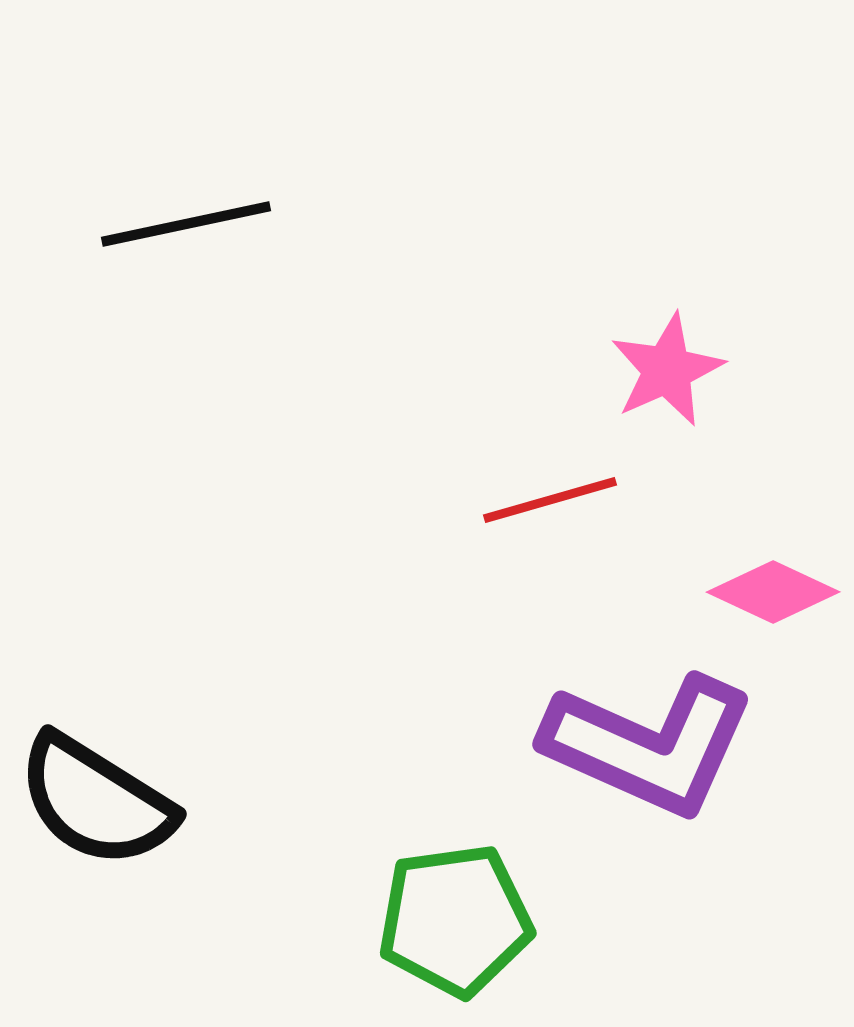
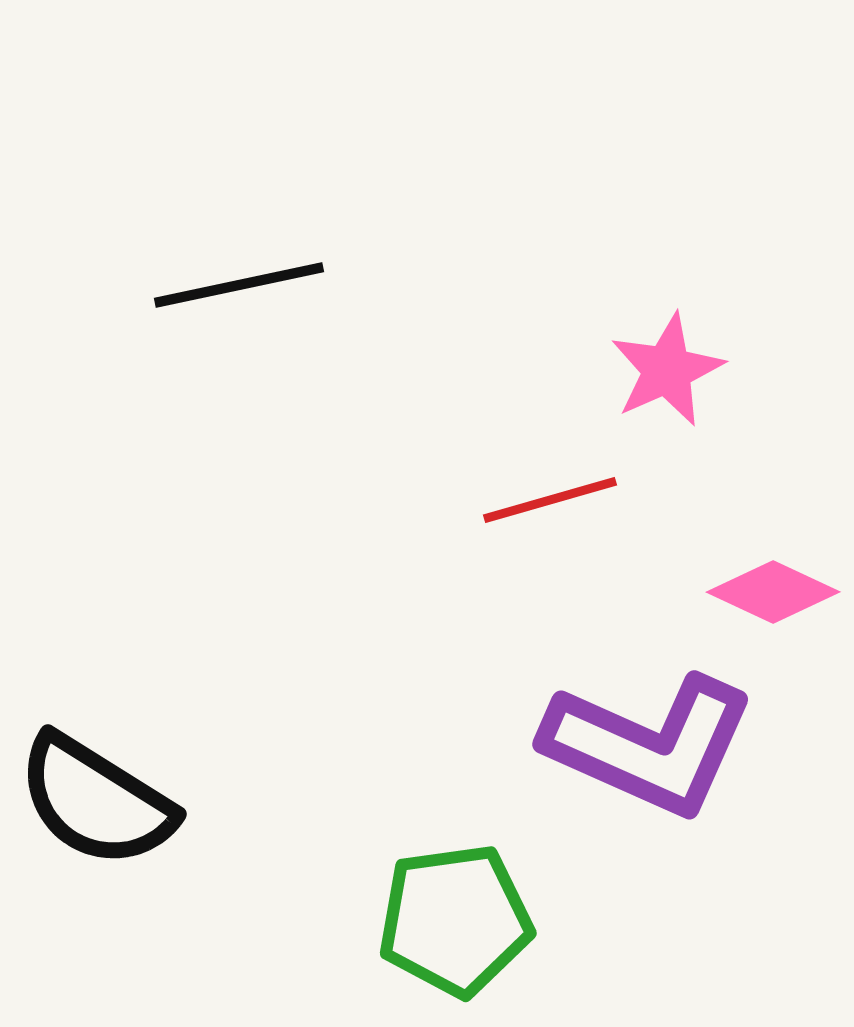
black line: moved 53 px right, 61 px down
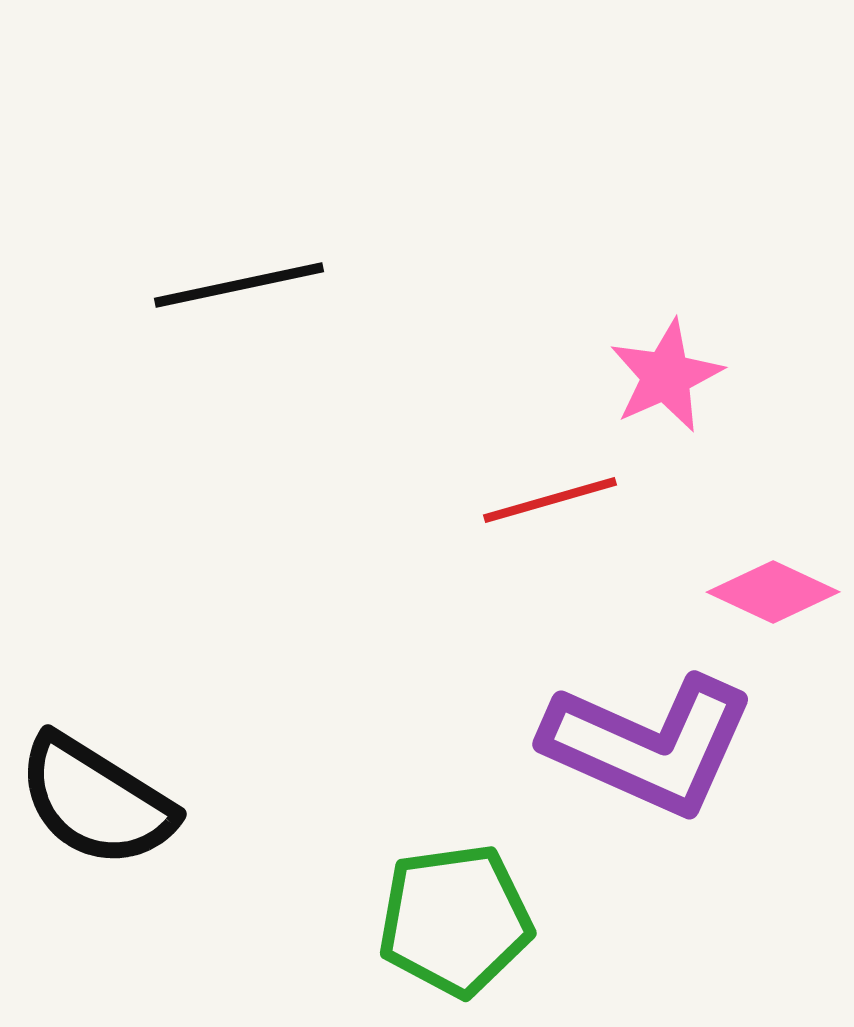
pink star: moved 1 px left, 6 px down
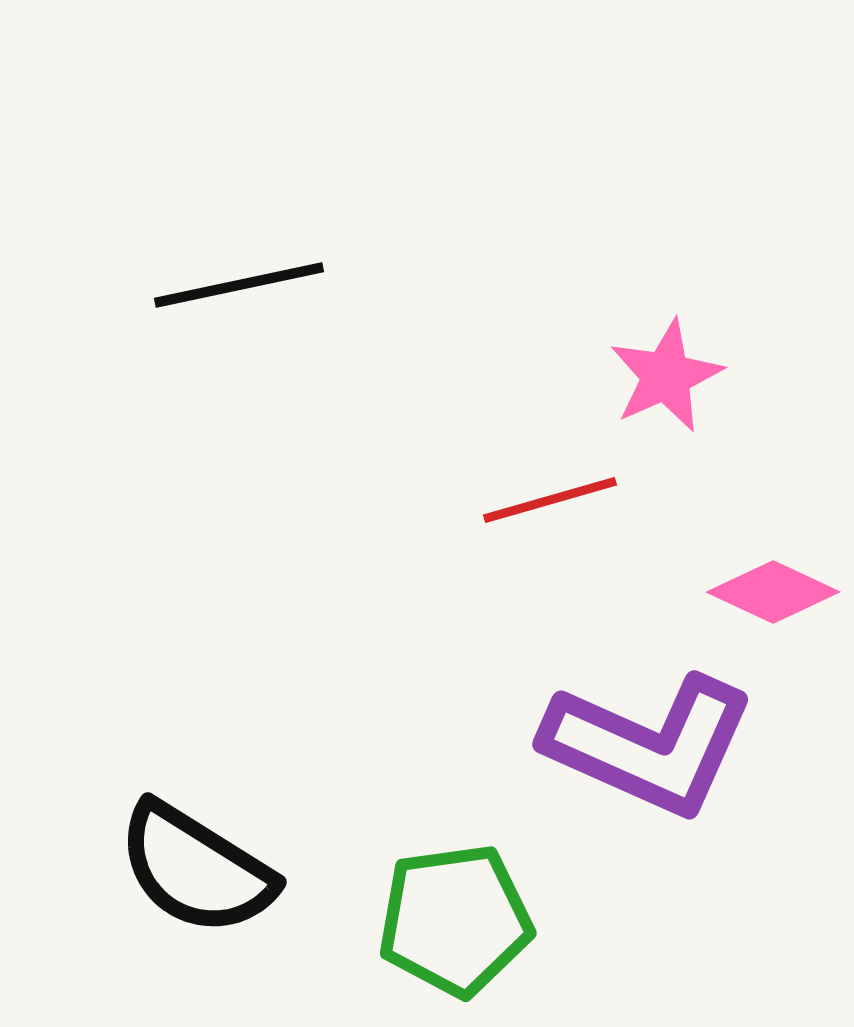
black semicircle: moved 100 px right, 68 px down
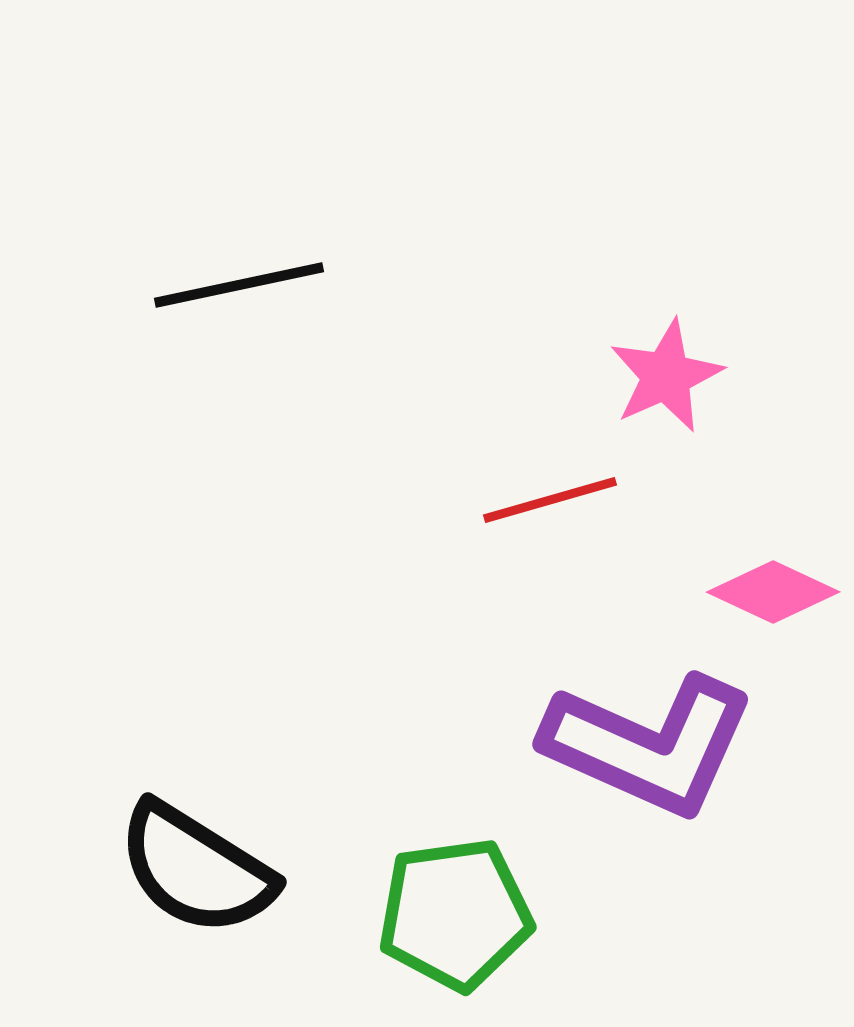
green pentagon: moved 6 px up
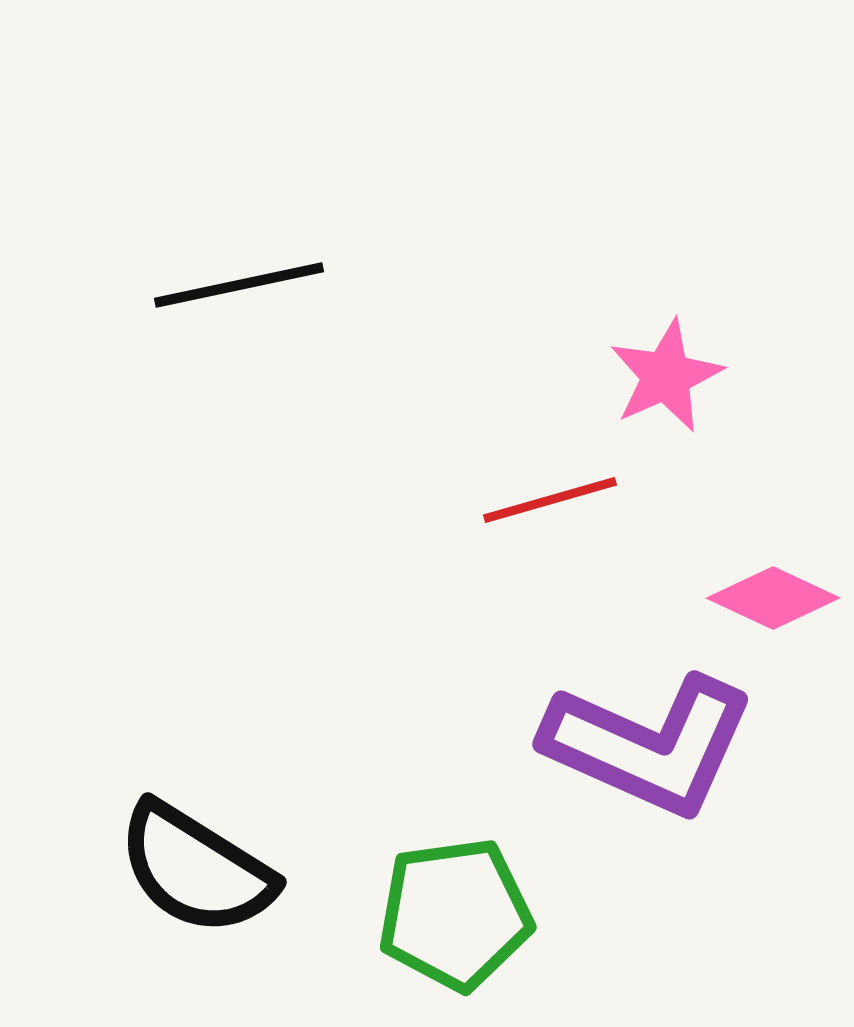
pink diamond: moved 6 px down
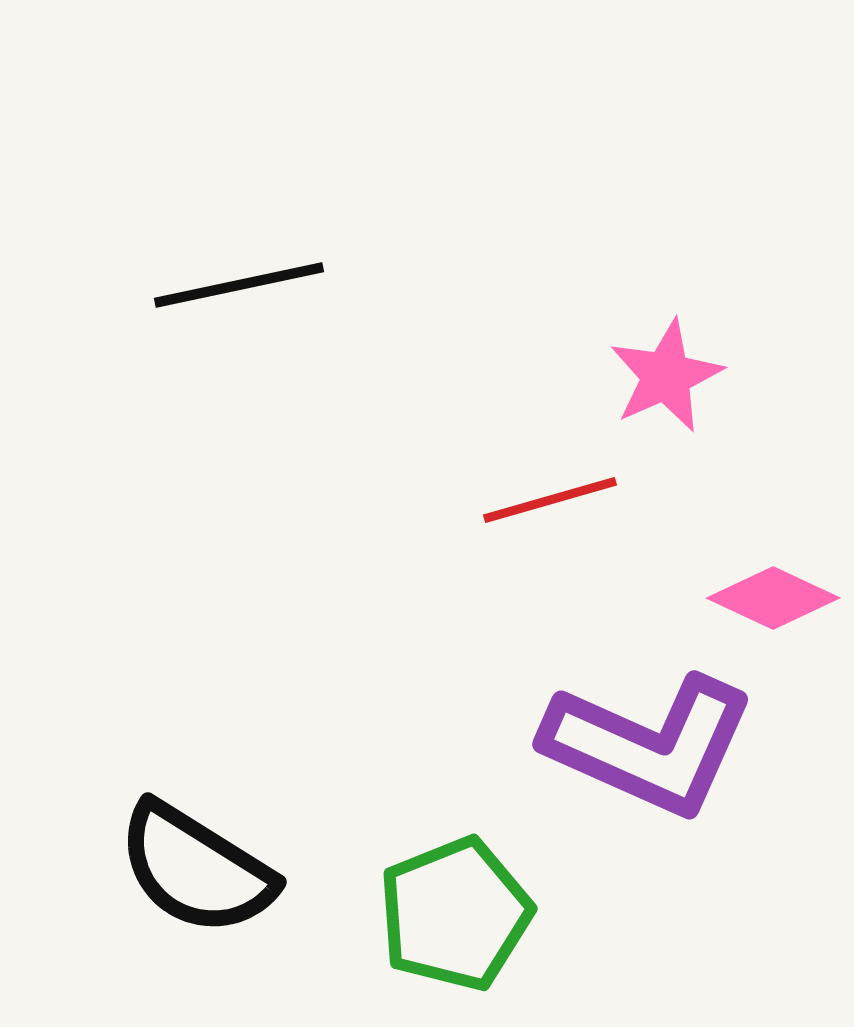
green pentagon: rotated 14 degrees counterclockwise
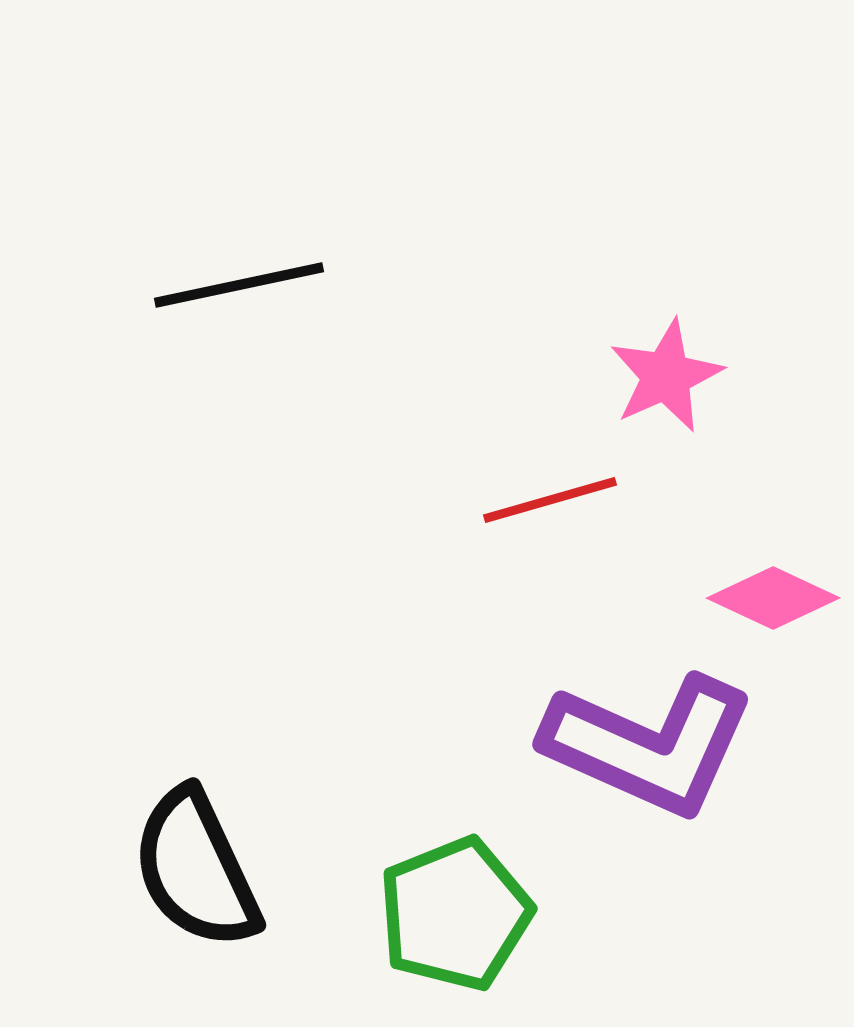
black semicircle: rotated 33 degrees clockwise
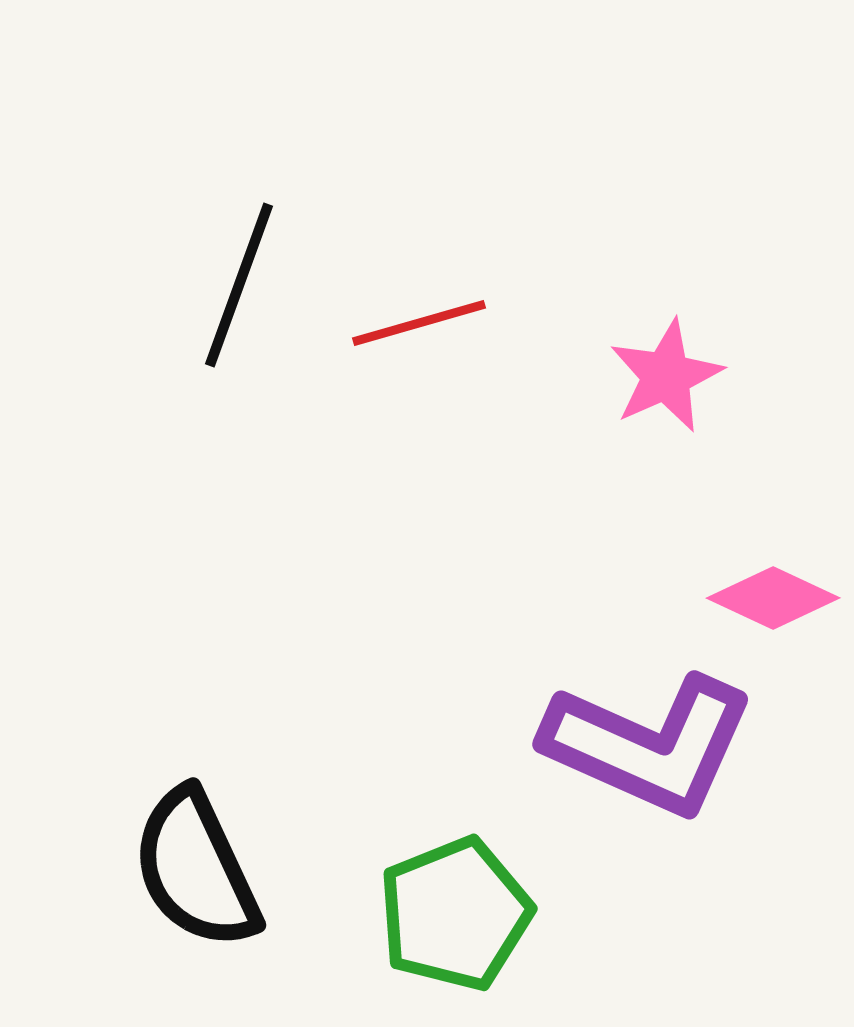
black line: rotated 58 degrees counterclockwise
red line: moved 131 px left, 177 px up
